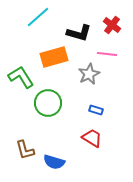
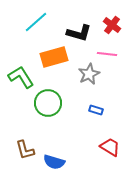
cyan line: moved 2 px left, 5 px down
red trapezoid: moved 18 px right, 9 px down
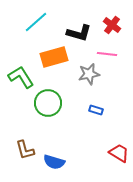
gray star: rotated 15 degrees clockwise
red trapezoid: moved 9 px right, 6 px down
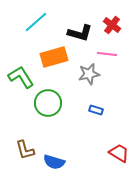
black L-shape: moved 1 px right
